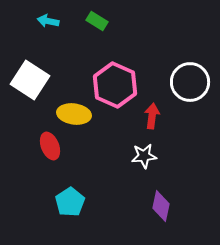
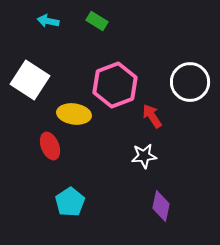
pink hexagon: rotated 15 degrees clockwise
red arrow: rotated 40 degrees counterclockwise
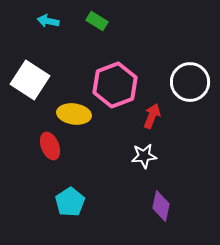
red arrow: rotated 55 degrees clockwise
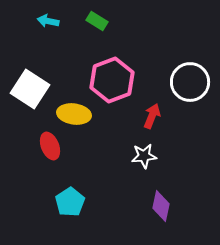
white square: moved 9 px down
pink hexagon: moved 3 px left, 5 px up
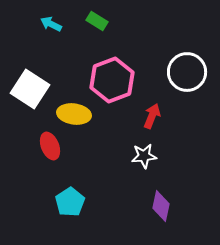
cyan arrow: moved 3 px right, 3 px down; rotated 15 degrees clockwise
white circle: moved 3 px left, 10 px up
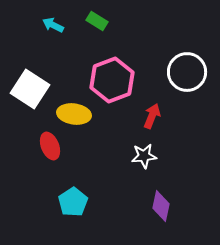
cyan arrow: moved 2 px right, 1 px down
cyan pentagon: moved 3 px right
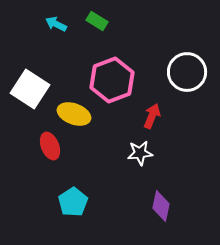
cyan arrow: moved 3 px right, 1 px up
yellow ellipse: rotated 12 degrees clockwise
white star: moved 4 px left, 3 px up
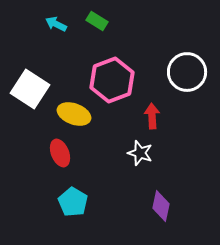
red arrow: rotated 25 degrees counterclockwise
red ellipse: moved 10 px right, 7 px down
white star: rotated 25 degrees clockwise
cyan pentagon: rotated 8 degrees counterclockwise
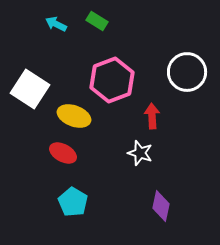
yellow ellipse: moved 2 px down
red ellipse: moved 3 px right; rotated 40 degrees counterclockwise
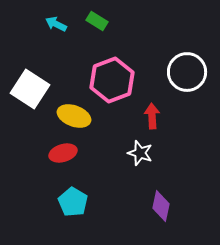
red ellipse: rotated 44 degrees counterclockwise
